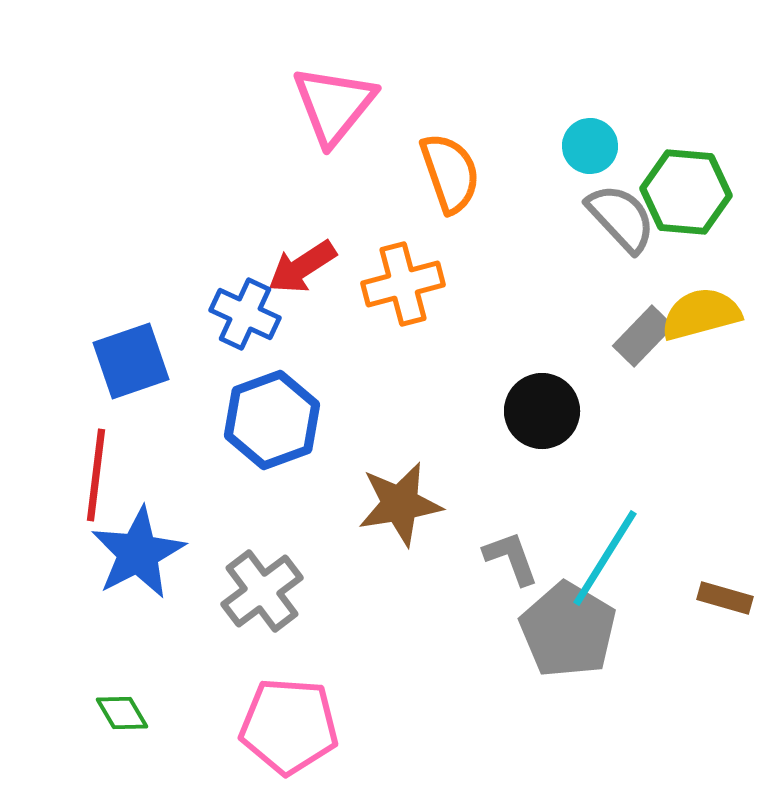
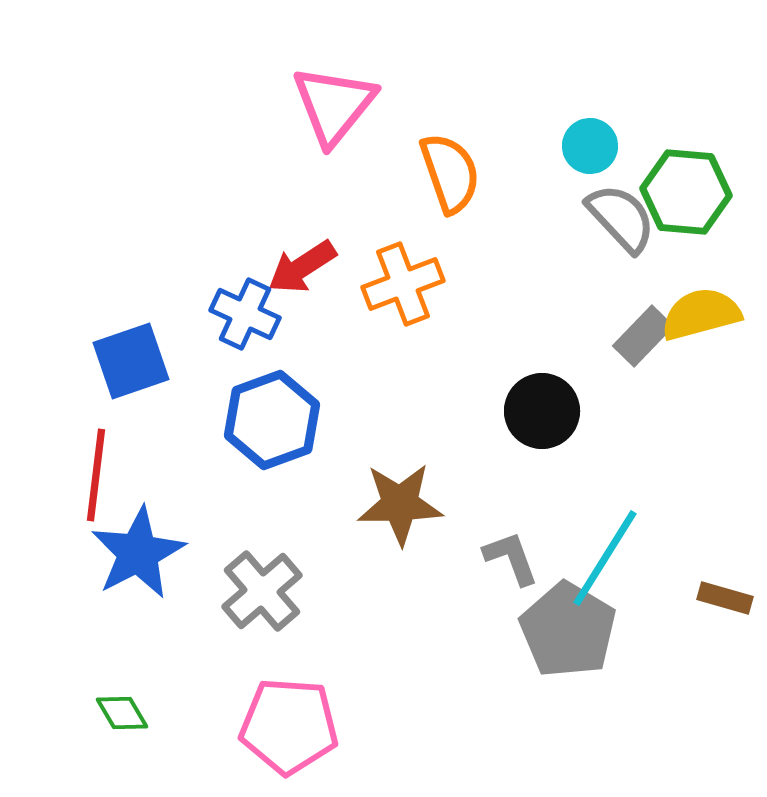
orange cross: rotated 6 degrees counterclockwise
brown star: rotated 8 degrees clockwise
gray cross: rotated 4 degrees counterclockwise
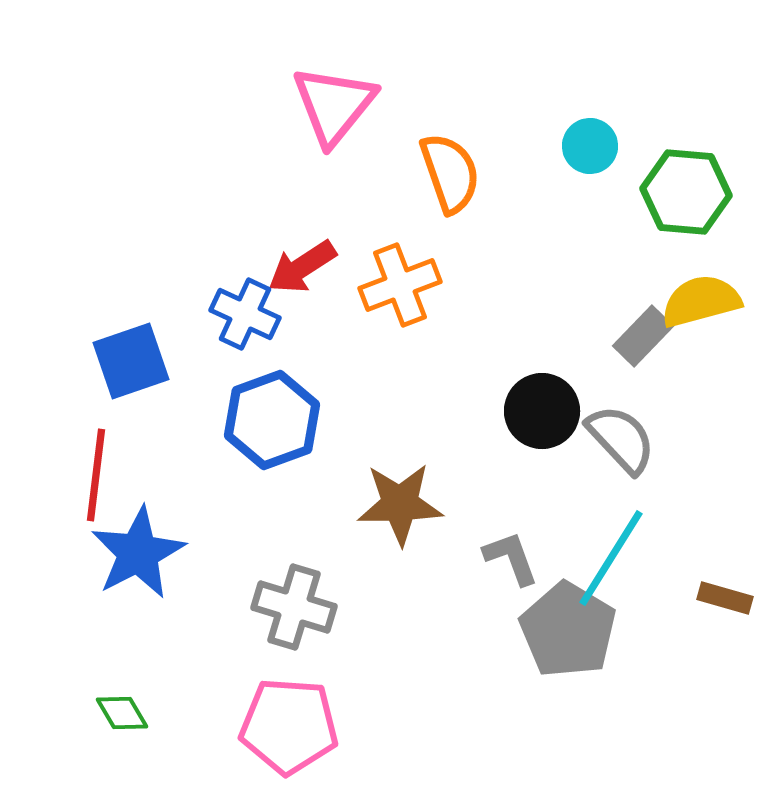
gray semicircle: moved 221 px down
orange cross: moved 3 px left, 1 px down
yellow semicircle: moved 13 px up
cyan line: moved 6 px right
gray cross: moved 32 px right, 16 px down; rotated 32 degrees counterclockwise
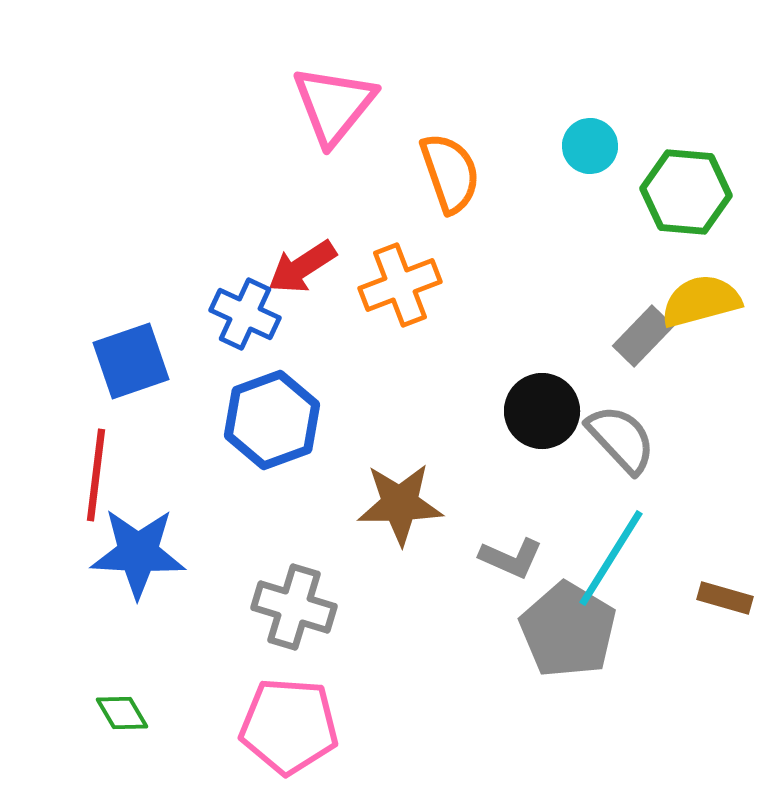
blue star: rotated 30 degrees clockwise
gray L-shape: rotated 134 degrees clockwise
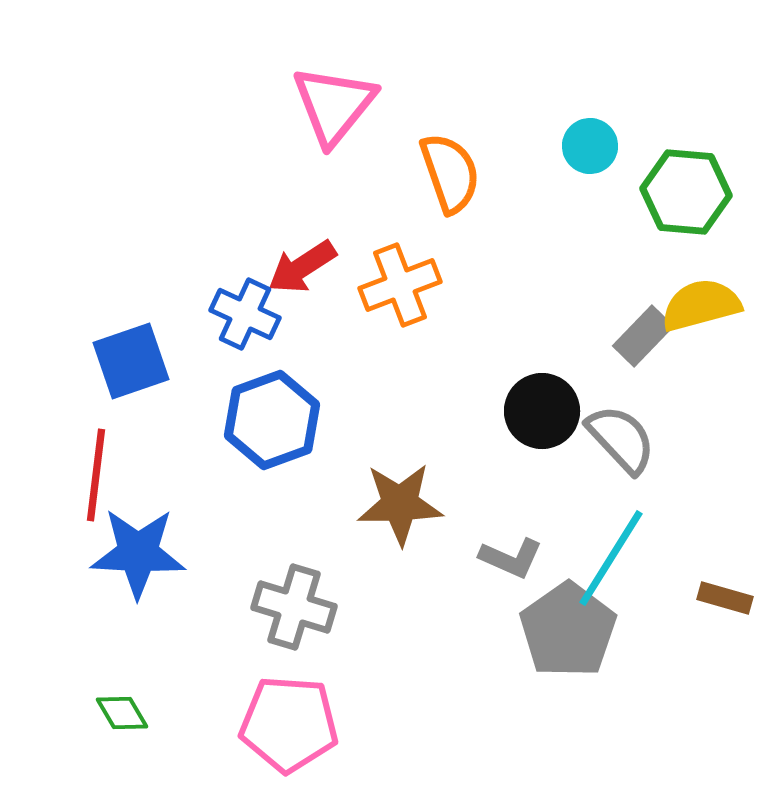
yellow semicircle: moved 4 px down
gray pentagon: rotated 6 degrees clockwise
pink pentagon: moved 2 px up
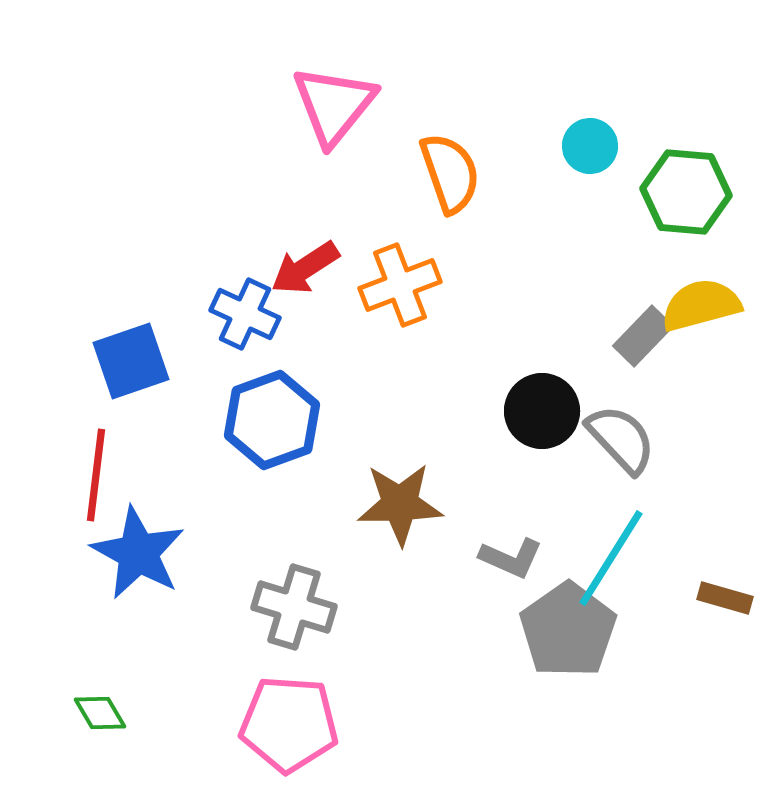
red arrow: moved 3 px right, 1 px down
blue star: rotated 26 degrees clockwise
green diamond: moved 22 px left
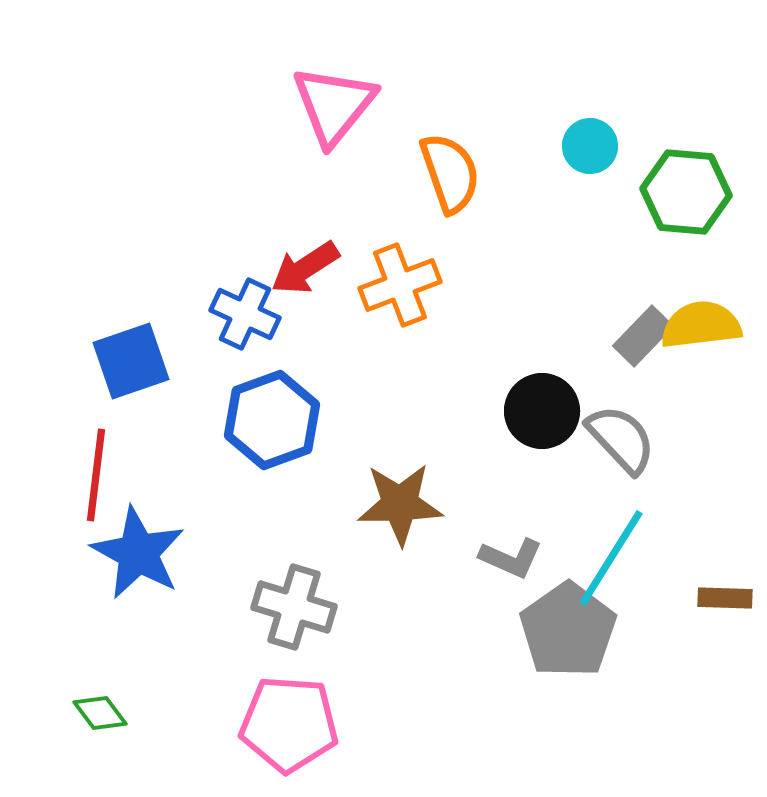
yellow semicircle: moved 20 px down; rotated 8 degrees clockwise
brown rectangle: rotated 14 degrees counterclockwise
green diamond: rotated 6 degrees counterclockwise
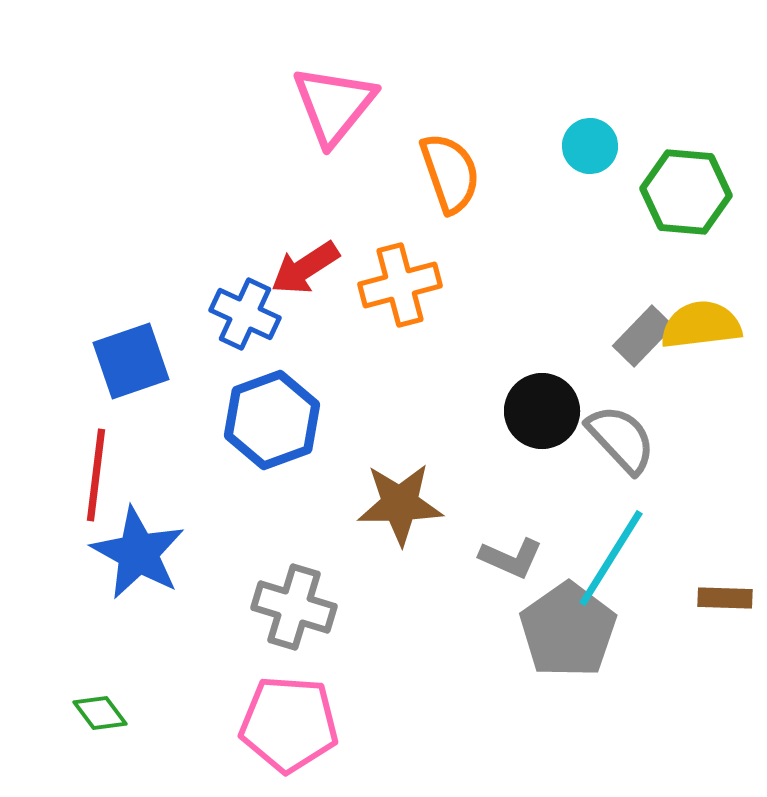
orange cross: rotated 6 degrees clockwise
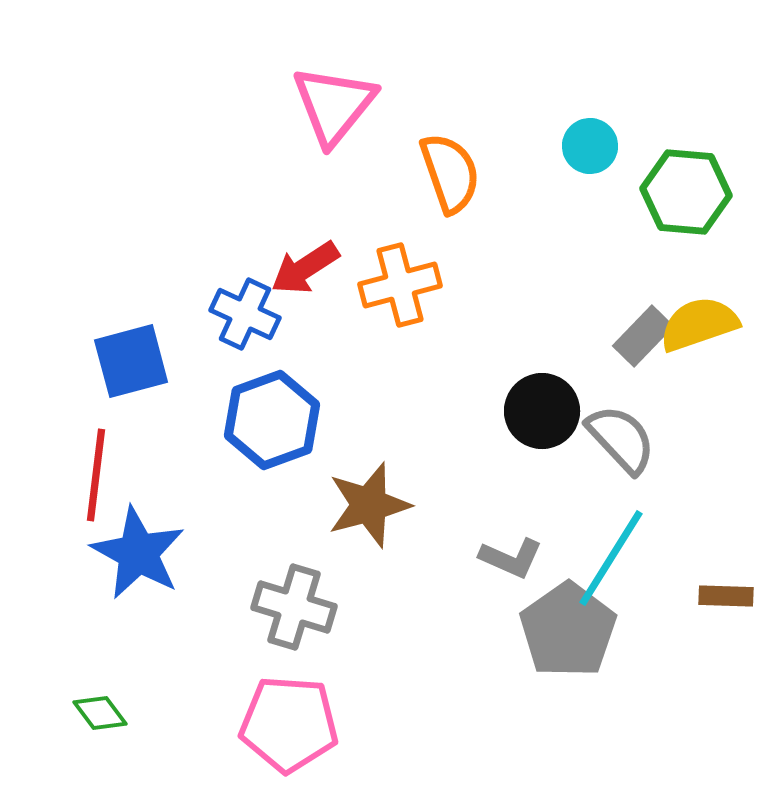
yellow semicircle: moved 2 px left, 1 px up; rotated 12 degrees counterclockwise
blue square: rotated 4 degrees clockwise
brown star: moved 31 px left, 1 px down; rotated 14 degrees counterclockwise
brown rectangle: moved 1 px right, 2 px up
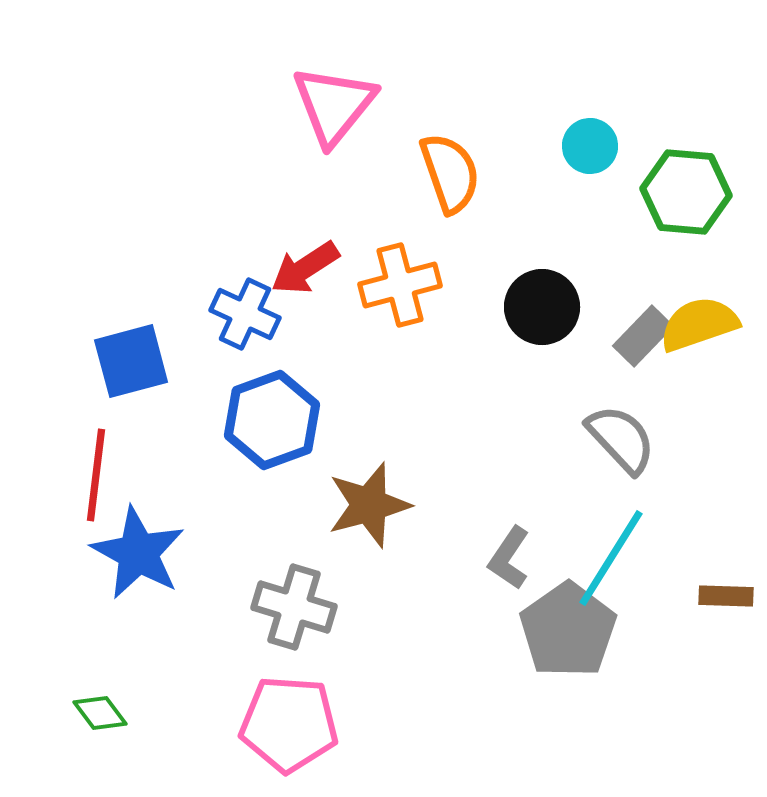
black circle: moved 104 px up
gray L-shape: moved 2 px left; rotated 100 degrees clockwise
